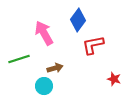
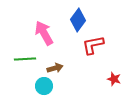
green line: moved 6 px right; rotated 15 degrees clockwise
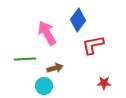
pink arrow: moved 3 px right
red star: moved 10 px left, 4 px down; rotated 16 degrees counterclockwise
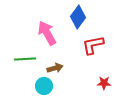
blue diamond: moved 3 px up
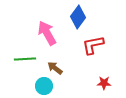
brown arrow: rotated 126 degrees counterclockwise
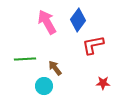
blue diamond: moved 3 px down
pink arrow: moved 11 px up
brown arrow: rotated 14 degrees clockwise
red star: moved 1 px left
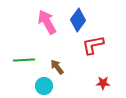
green line: moved 1 px left, 1 px down
brown arrow: moved 2 px right, 1 px up
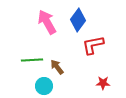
green line: moved 8 px right
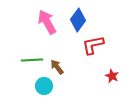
red star: moved 9 px right, 7 px up; rotated 24 degrees clockwise
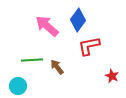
pink arrow: moved 4 px down; rotated 20 degrees counterclockwise
red L-shape: moved 4 px left, 1 px down
cyan circle: moved 26 px left
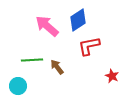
blue diamond: rotated 20 degrees clockwise
